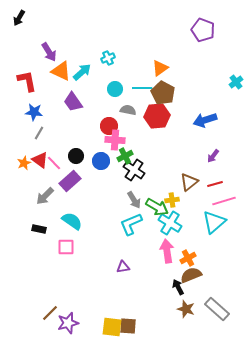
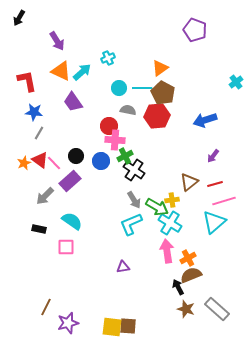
purple pentagon at (203, 30): moved 8 px left
purple arrow at (49, 52): moved 8 px right, 11 px up
cyan circle at (115, 89): moved 4 px right, 1 px up
brown line at (50, 313): moved 4 px left, 6 px up; rotated 18 degrees counterclockwise
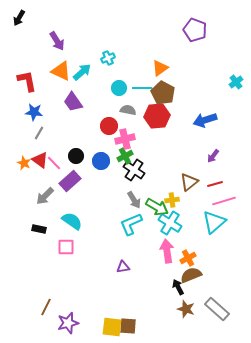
pink cross at (115, 140): moved 10 px right, 1 px up; rotated 18 degrees counterclockwise
orange star at (24, 163): rotated 24 degrees counterclockwise
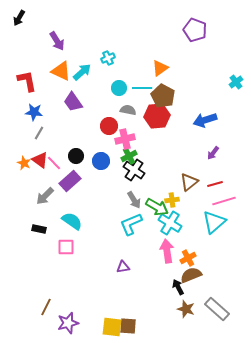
brown pentagon at (163, 93): moved 3 px down
green cross at (125, 156): moved 4 px right
purple arrow at (213, 156): moved 3 px up
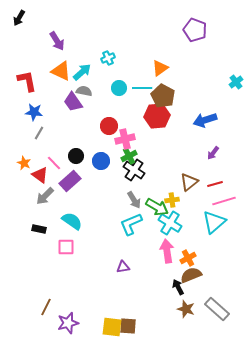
gray semicircle at (128, 110): moved 44 px left, 19 px up
red triangle at (40, 160): moved 15 px down
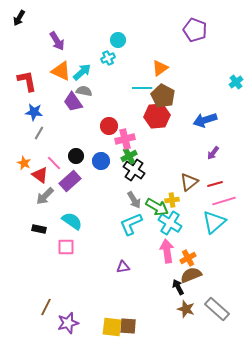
cyan circle at (119, 88): moved 1 px left, 48 px up
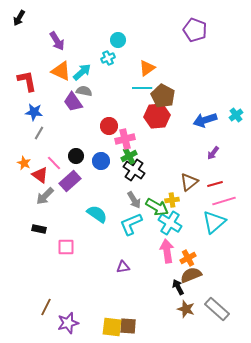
orange triangle at (160, 68): moved 13 px left
cyan cross at (236, 82): moved 33 px down
cyan semicircle at (72, 221): moved 25 px right, 7 px up
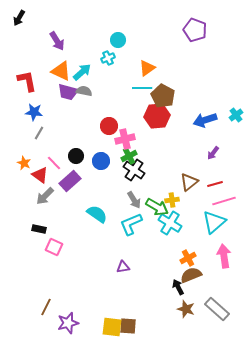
purple trapezoid at (73, 102): moved 5 px left, 10 px up; rotated 40 degrees counterclockwise
pink square at (66, 247): moved 12 px left; rotated 24 degrees clockwise
pink arrow at (167, 251): moved 57 px right, 5 px down
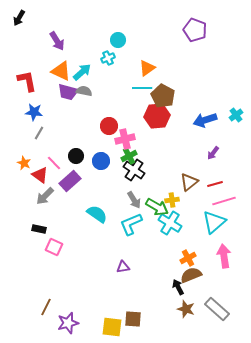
brown square at (128, 326): moved 5 px right, 7 px up
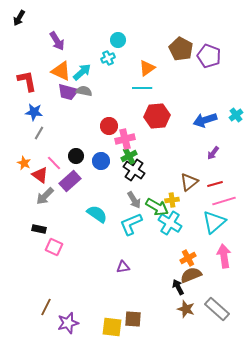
purple pentagon at (195, 30): moved 14 px right, 26 px down
brown pentagon at (163, 96): moved 18 px right, 47 px up
